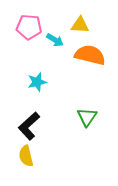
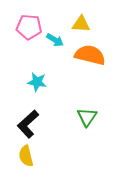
yellow triangle: moved 1 px right, 1 px up
cyan star: rotated 24 degrees clockwise
black L-shape: moved 1 px left, 2 px up
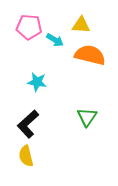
yellow triangle: moved 1 px down
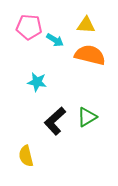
yellow triangle: moved 5 px right
green triangle: rotated 25 degrees clockwise
black L-shape: moved 27 px right, 3 px up
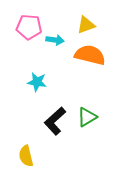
yellow triangle: rotated 24 degrees counterclockwise
cyan arrow: rotated 24 degrees counterclockwise
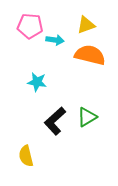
pink pentagon: moved 1 px right, 1 px up
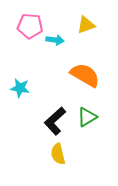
orange semicircle: moved 5 px left, 20 px down; rotated 16 degrees clockwise
cyan star: moved 17 px left, 6 px down
yellow semicircle: moved 32 px right, 2 px up
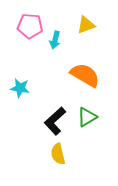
cyan arrow: rotated 96 degrees clockwise
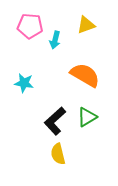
cyan star: moved 4 px right, 5 px up
